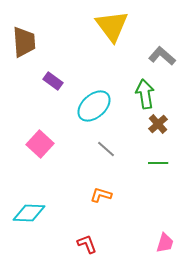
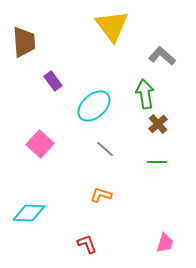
purple rectangle: rotated 18 degrees clockwise
gray line: moved 1 px left
green line: moved 1 px left, 1 px up
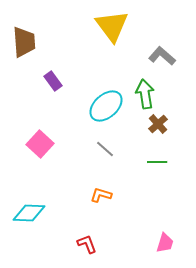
cyan ellipse: moved 12 px right
